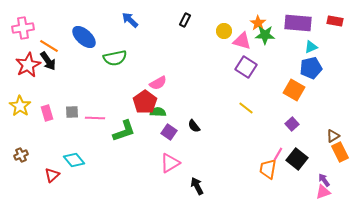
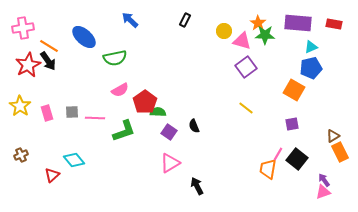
red rectangle at (335, 21): moved 1 px left, 3 px down
purple square at (246, 67): rotated 20 degrees clockwise
pink semicircle at (158, 83): moved 38 px left, 7 px down
purple square at (292, 124): rotated 32 degrees clockwise
black semicircle at (194, 126): rotated 16 degrees clockwise
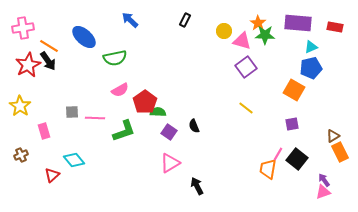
red rectangle at (334, 24): moved 1 px right, 3 px down
pink rectangle at (47, 113): moved 3 px left, 18 px down
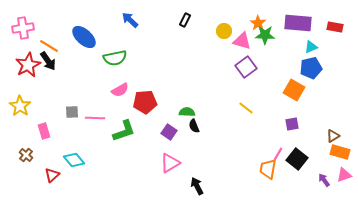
red pentagon at (145, 102): rotated 30 degrees clockwise
green semicircle at (158, 112): moved 29 px right
orange rectangle at (340, 152): rotated 48 degrees counterclockwise
brown cross at (21, 155): moved 5 px right; rotated 24 degrees counterclockwise
pink triangle at (323, 192): moved 21 px right, 17 px up
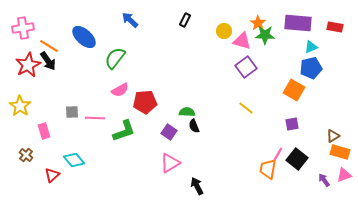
green semicircle at (115, 58): rotated 140 degrees clockwise
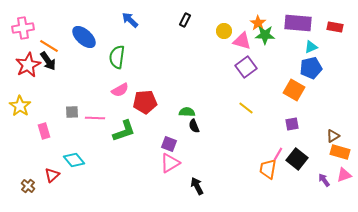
green semicircle at (115, 58): moved 2 px right, 1 px up; rotated 30 degrees counterclockwise
purple square at (169, 132): moved 12 px down; rotated 14 degrees counterclockwise
brown cross at (26, 155): moved 2 px right, 31 px down
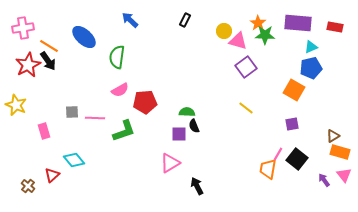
pink triangle at (242, 41): moved 4 px left
yellow star at (20, 106): moved 4 px left, 1 px up; rotated 10 degrees counterclockwise
purple square at (169, 144): moved 10 px right, 10 px up; rotated 21 degrees counterclockwise
pink triangle at (344, 175): rotated 49 degrees counterclockwise
